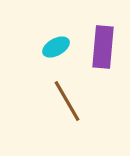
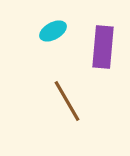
cyan ellipse: moved 3 px left, 16 px up
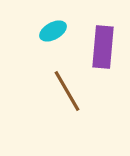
brown line: moved 10 px up
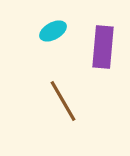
brown line: moved 4 px left, 10 px down
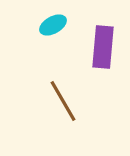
cyan ellipse: moved 6 px up
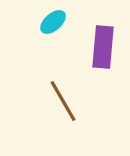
cyan ellipse: moved 3 px up; rotated 12 degrees counterclockwise
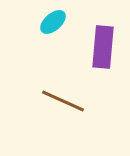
brown line: rotated 36 degrees counterclockwise
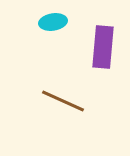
cyan ellipse: rotated 32 degrees clockwise
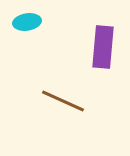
cyan ellipse: moved 26 px left
